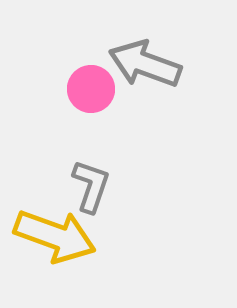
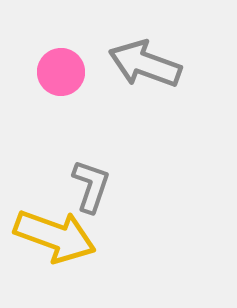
pink circle: moved 30 px left, 17 px up
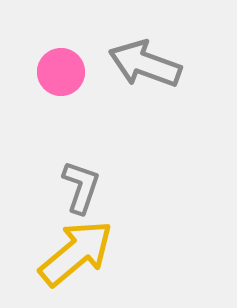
gray L-shape: moved 10 px left, 1 px down
yellow arrow: moved 21 px right, 17 px down; rotated 60 degrees counterclockwise
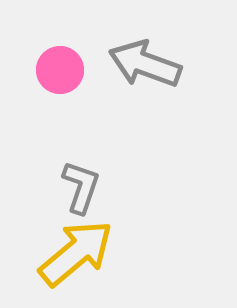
pink circle: moved 1 px left, 2 px up
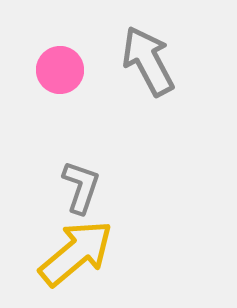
gray arrow: moved 3 px right, 3 px up; rotated 42 degrees clockwise
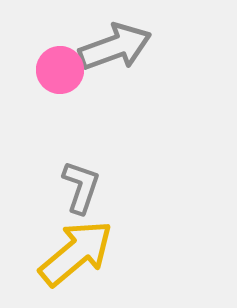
gray arrow: moved 33 px left, 14 px up; rotated 98 degrees clockwise
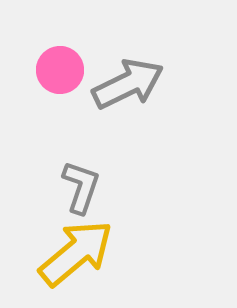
gray arrow: moved 13 px right, 37 px down; rotated 6 degrees counterclockwise
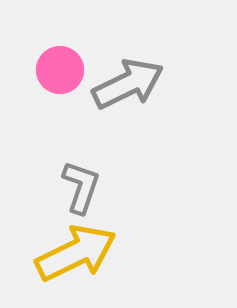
yellow arrow: rotated 14 degrees clockwise
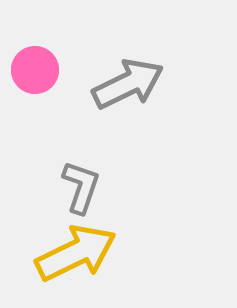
pink circle: moved 25 px left
